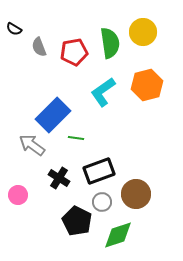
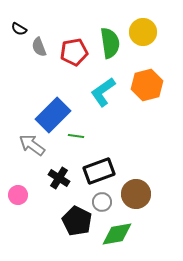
black semicircle: moved 5 px right
green line: moved 2 px up
green diamond: moved 1 px left, 1 px up; rotated 8 degrees clockwise
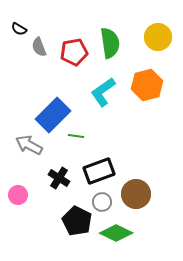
yellow circle: moved 15 px right, 5 px down
gray arrow: moved 3 px left; rotated 8 degrees counterclockwise
green diamond: moved 1 px left, 1 px up; rotated 36 degrees clockwise
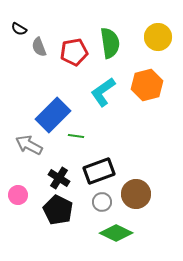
black pentagon: moved 19 px left, 11 px up
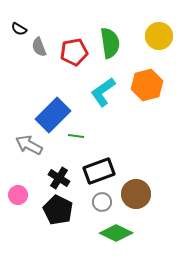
yellow circle: moved 1 px right, 1 px up
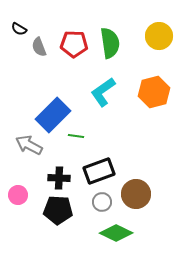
red pentagon: moved 8 px up; rotated 12 degrees clockwise
orange hexagon: moved 7 px right, 7 px down
black cross: rotated 30 degrees counterclockwise
black pentagon: rotated 24 degrees counterclockwise
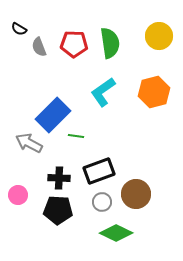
gray arrow: moved 2 px up
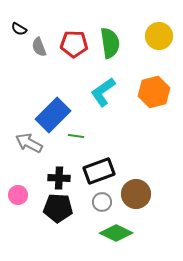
black pentagon: moved 2 px up
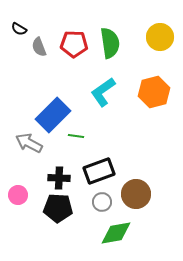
yellow circle: moved 1 px right, 1 px down
green diamond: rotated 36 degrees counterclockwise
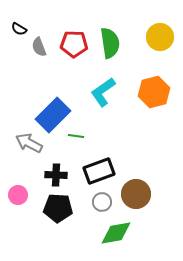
black cross: moved 3 px left, 3 px up
